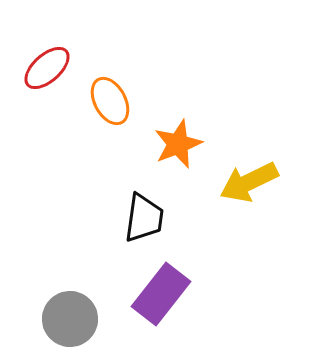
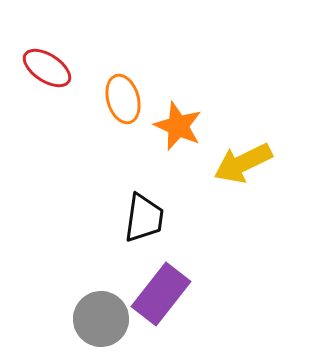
red ellipse: rotated 75 degrees clockwise
orange ellipse: moved 13 px right, 2 px up; rotated 12 degrees clockwise
orange star: moved 18 px up; rotated 27 degrees counterclockwise
yellow arrow: moved 6 px left, 19 px up
gray circle: moved 31 px right
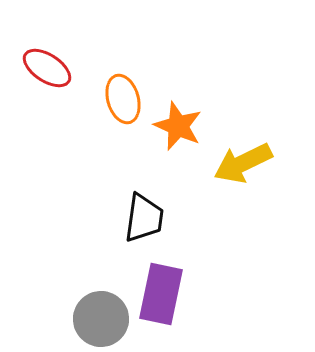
purple rectangle: rotated 26 degrees counterclockwise
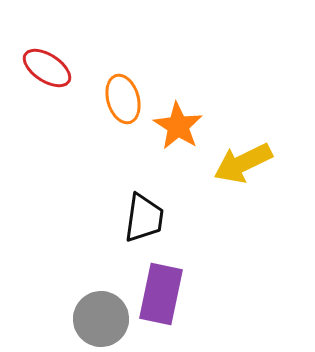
orange star: rotated 9 degrees clockwise
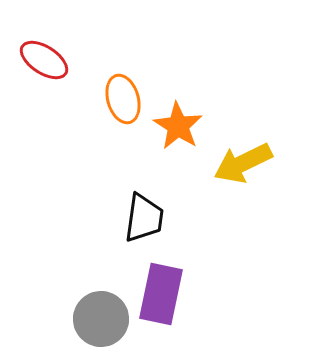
red ellipse: moved 3 px left, 8 px up
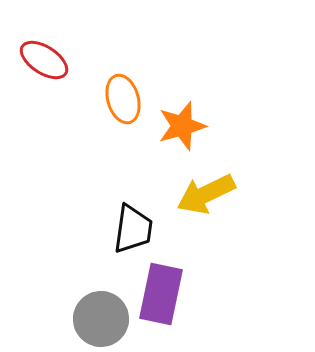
orange star: moved 4 px right; rotated 24 degrees clockwise
yellow arrow: moved 37 px left, 31 px down
black trapezoid: moved 11 px left, 11 px down
